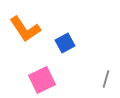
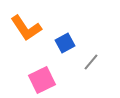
orange L-shape: moved 1 px right, 1 px up
gray line: moved 15 px left, 17 px up; rotated 24 degrees clockwise
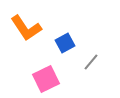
pink square: moved 4 px right, 1 px up
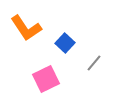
blue square: rotated 18 degrees counterclockwise
gray line: moved 3 px right, 1 px down
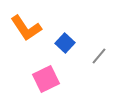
gray line: moved 5 px right, 7 px up
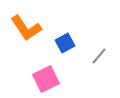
blue square: rotated 18 degrees clockwise
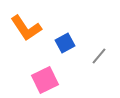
pink square: moved 1 px left, 1 px down
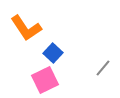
blue square: moved 12 px left, 10 px down; rotated 18 degrees counterclockwise
gray line: moved 4 px right, 12 px down
